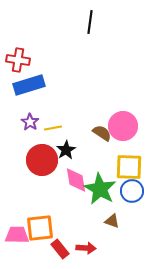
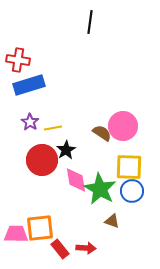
pink trapezoid: moved 1 px left, 1 px up
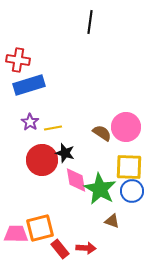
pink circle: moved 3 px right, 1 px down
black star: moved 1 px left, 3 px down; rotated 24 degrees counterclockwise
orange square: rotated 8 degrees counterclockwise
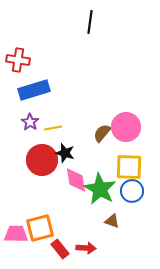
blue rectangle: moved 5 px right, 5 px down
brown semicircle: rotated 84 degrees counterclockwise
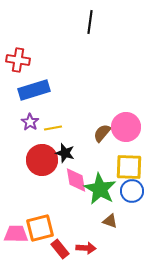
brown triangle: moved 2 px left
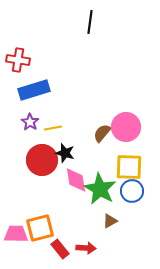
brown triangle: rotated 49 degrees counterclockwise
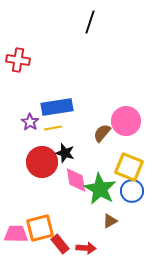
black line: rotated 10 degrees clockwise
blue rectangle: moved 23 px right, 17 px down; rotated 8 degrees clockwise
pink circle: moved 6 px up
red circle: moved 2 px down
yellow square: rotated 20 degrees clockwise
red rectangle: moved 5 px up
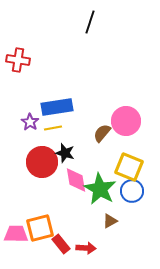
red rectangle: moved 1 px right
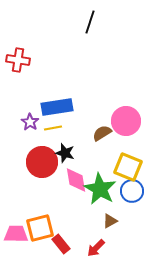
brown semicircle: rotated 18 degrees clockwise
yellow square: moved 1 px left
red arrow: moved 10 px right; rotated 132 degrees clockwise
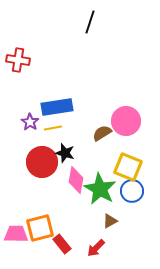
pink diamond: rotated 20 degrees clockwise
red rectangle: moved 1 px right
